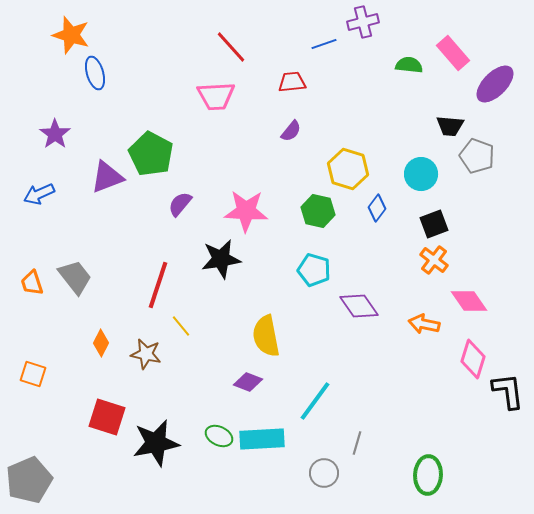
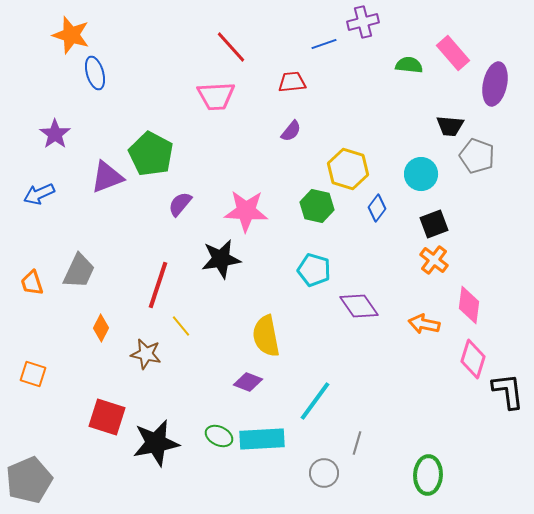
purple ellipse at (495, 84): rotated 33 degrees counterclockwise
green hexagon at (318, 211): moved 1 px left, 5 px up
gray trapezoid at (75, 277): moved 4 px right, 6 px up; rotated 63 degrees clockwise
pink diamond at (469, 301): moved 4 px down; rotated 42 degrees clockwise
orange diamond at (101, 343): moved 15 px up
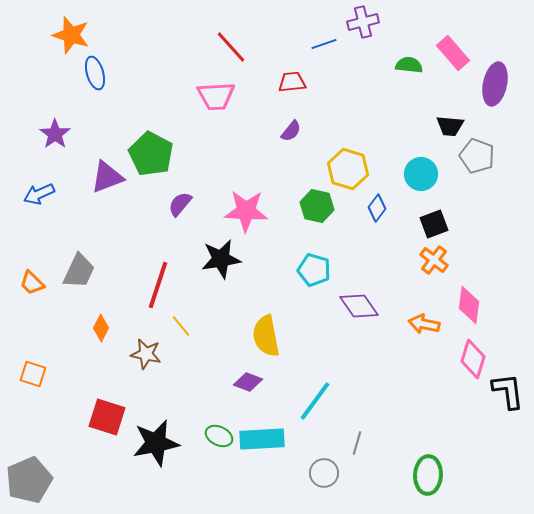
orange trapezoid at (32, 283): rotated 28 degrees counterclockwise
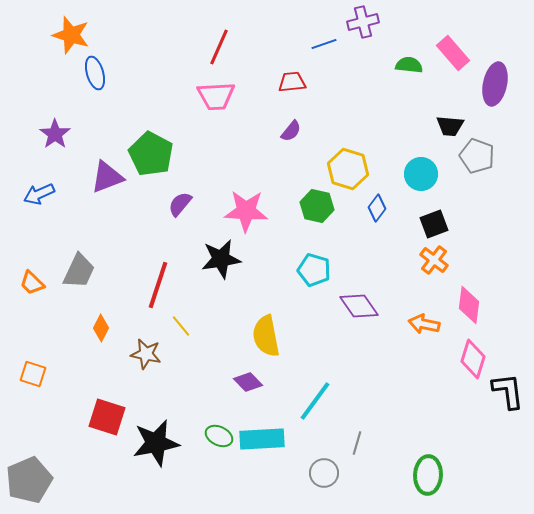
red line at (231, 47): moved 12 px left; rotated 66 degrees clockwise
purple diamond at (248, 382): rotated 24 degrees clockwise
